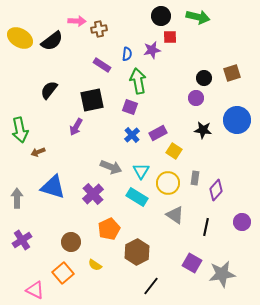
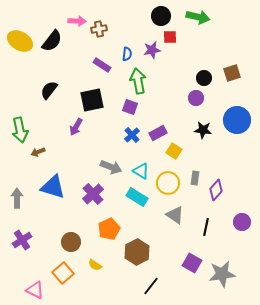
yellow ellipse at (20, 38): moved 3 px down
black semicircle at (52, 41): rotated 15 degrees counterclockwise
cyan triangle at (141, 171): rotated 30 degrees counterclockwise
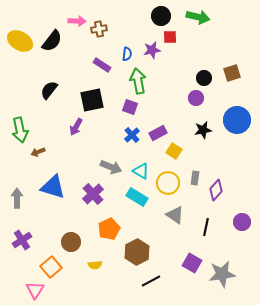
black star at (203, 130): rotated 18 degrees counterclockwise
yellow semicircle at (95, 265): rotated 40 degrees counterclockwise
orange square at (63, 273): moved 12 px left, 6 px up
black line at (151, 286): moved 5 px up; rotated 24 degrees clockwise
pink triangle at (35, 290): rotated 36 degrees clockwise
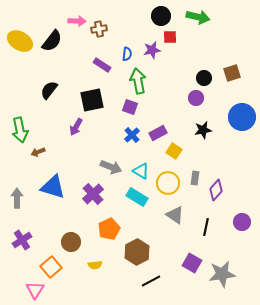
blue circle at (237, 120): moved 5 px right, 3 px up
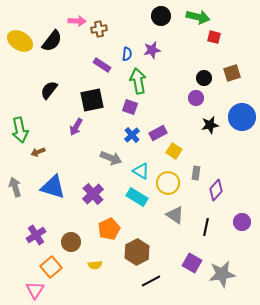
red square at (170, 37): moved 44 px right; rotated 16 degrees clockwise
black star at (203, 130): moved 7 px right, 5 px up
gray arrow at (111, 167): moved 9 px up
gray rectangle at (195, 178): moved 1 px right, 5 px up
gray arrow at (17, 198): moved 2 px left, 11 px up; rotated 18 degrees counterclockwise
purple cross at (22, 240): moved 14 px right, 5 px up
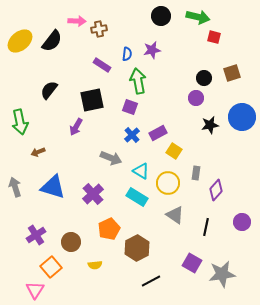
yellow ellipse at (20, 41): rotated 70 degrees counterclockwise
green arrow at (20, 130): moved 8 px up
brown hexagon at (137, 252): moved 4 px up
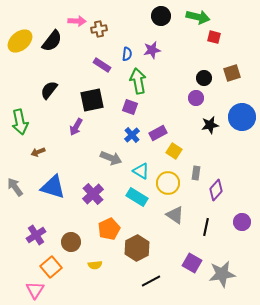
gray arrow at (15, 187): rotated 18 degrees counterclockwise
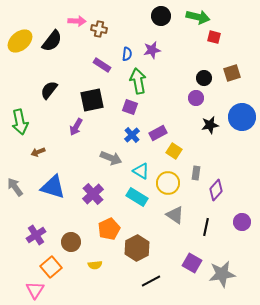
brown cross at (99, 29): rotated 21 degrees clockwise
